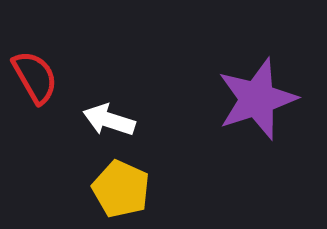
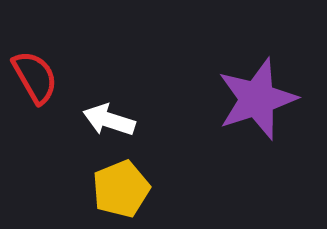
yellow pentagon: rotated 26 degrees clockwise
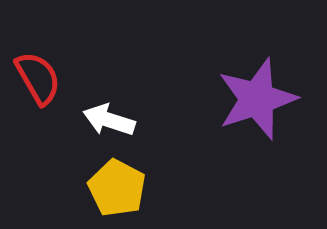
red semicircle: moved 3 px right, 1 px down
yellow pentagon: moved 4 px left, 1 px up; rotated 22 degrees counterclockwise
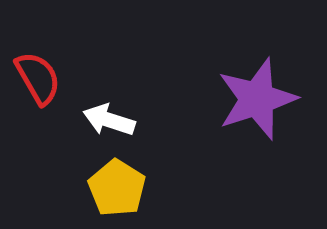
yellow pentagon: rotated 4 degrees clockwise
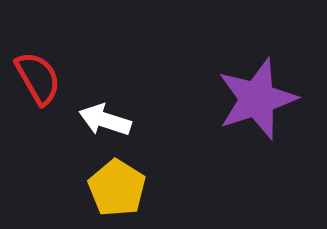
white arrow: moved 4 px left
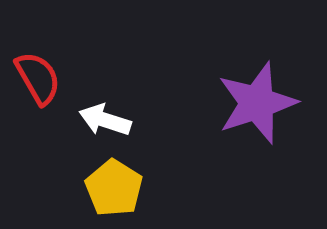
purple star: moved 4 px down
yellow pentagon: moved 3 px left
